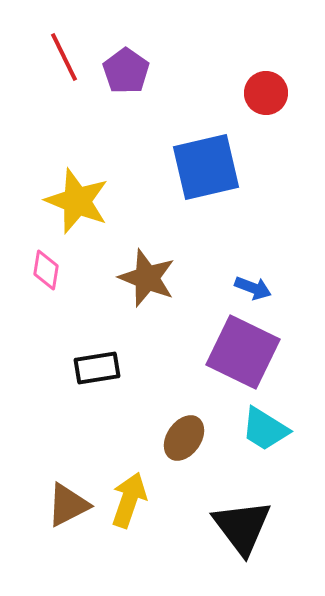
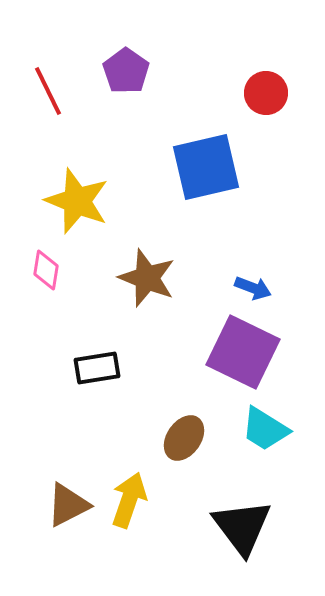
red line: moved 16 px left, 34 px down
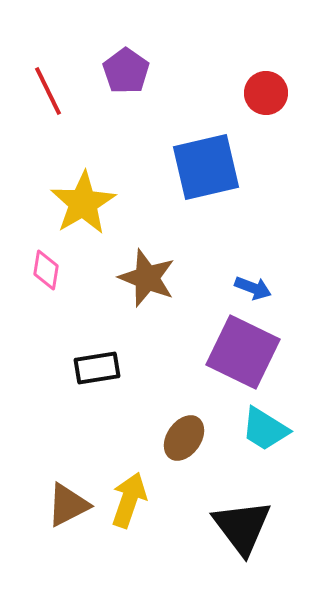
yellow star: moved 6 px right, 2 px down; rotated 20 degrees clockwise
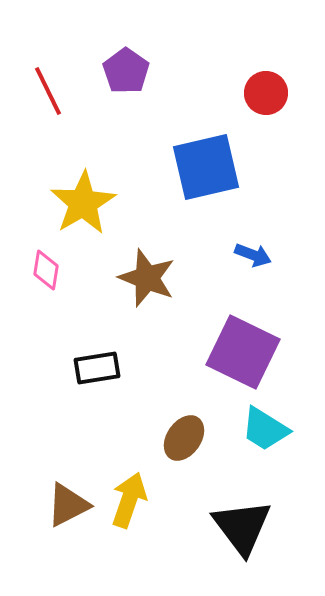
blue arrow: moved 33 px up
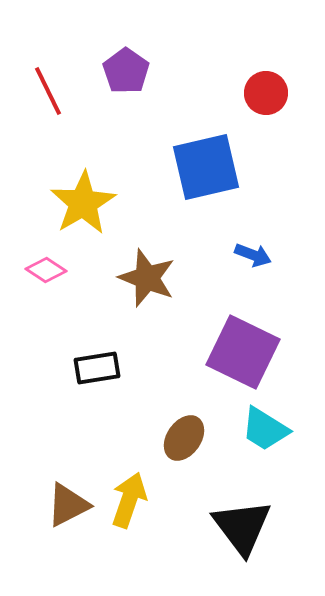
pink diamond: rotated 66 degrees counterclockwise
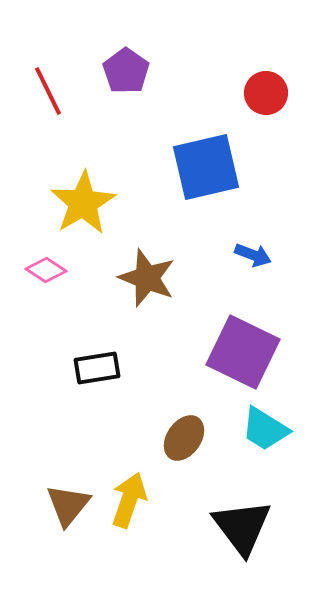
brown triangle: rotated 24 degrees counterclockwise
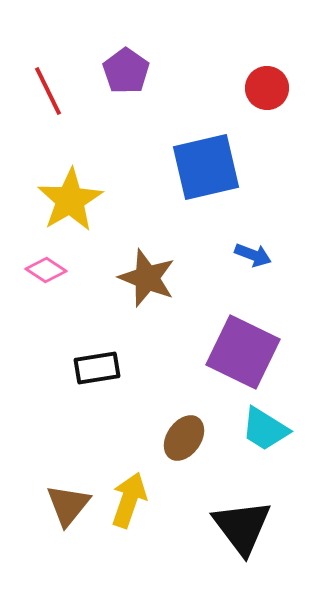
red circle: moved 1 px right, 5 px up
yellow star: moved 13 px left, 3 px up
